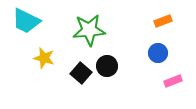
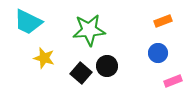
cyan trapezoid: moved 2 px right, 1 px down
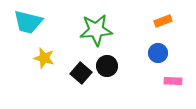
cyan trapezoid: rotated 12 degrees counterclockwise
green star: moved 7 px right
pink rectangle: rotated 24 degrees clockwise
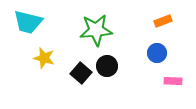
blue circle: moved 1 px left
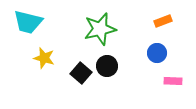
green star: moved 4 px right, 1 px up; rotated 8 degrees counterclockwise
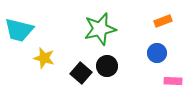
cyan trapezoid: moved 9 px left, 8 px down
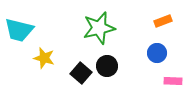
green star: moved 1 px left, 1 px up
